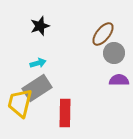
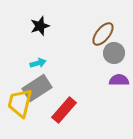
red rectangle: moved 1 px left, 3 px up; rotated 40 degrees clockwise
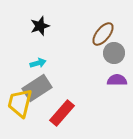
purple semicircle: moved 2 px left
red rectangle: moved 2 px left, 3 px down
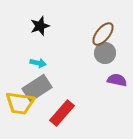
gray circle: moved 9 px left
cyan arrow: rotated 28 degrees clockwise
purple semicircle: rotated 12 degrees clockwise
yellow trapezoid: rotated 96 degrees counterclockwise
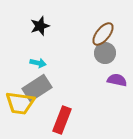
red rectangle: moved 7 px down; rotated 20 degrees counterclockwise
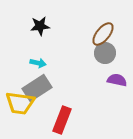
black star: rotated 12 degrees clockwise
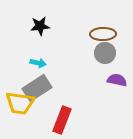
brown ellipse: rotated 50 degrees clockwise
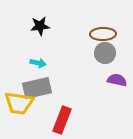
gray rectangle: rotated 20 degrees clockwise
yellow trapezoid: moved 1 px left
